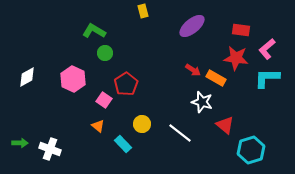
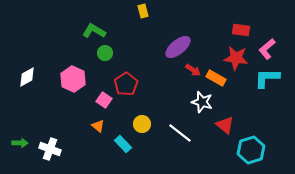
purple ellipse: moved 14 px left, 21 px down
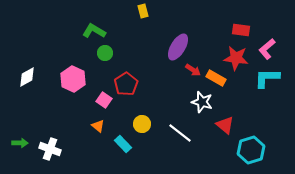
purple ellipse: rotated 20 degrees counterclockwise
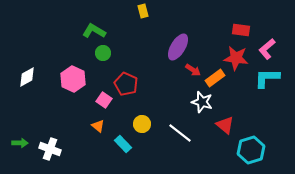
green circle: moved 2 px left
orange rectangle: moved 1 px left; rotated 66 degrees counterclockwise
red pentagon: rotated 15 degrees counterclockwise
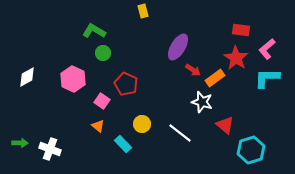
red star: rotated 25 degrees clockwise
pink square: moved 2 px left, 1 px down
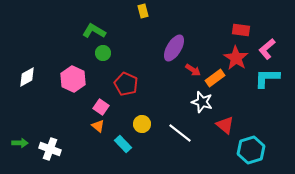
purple ellipse: moved 4 px left, 1 px down
pink square: moved 1 px left, 6 px down
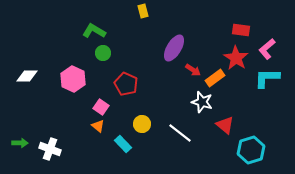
white diamond: moved 1 px up; rotated 30 degrees clockwise
